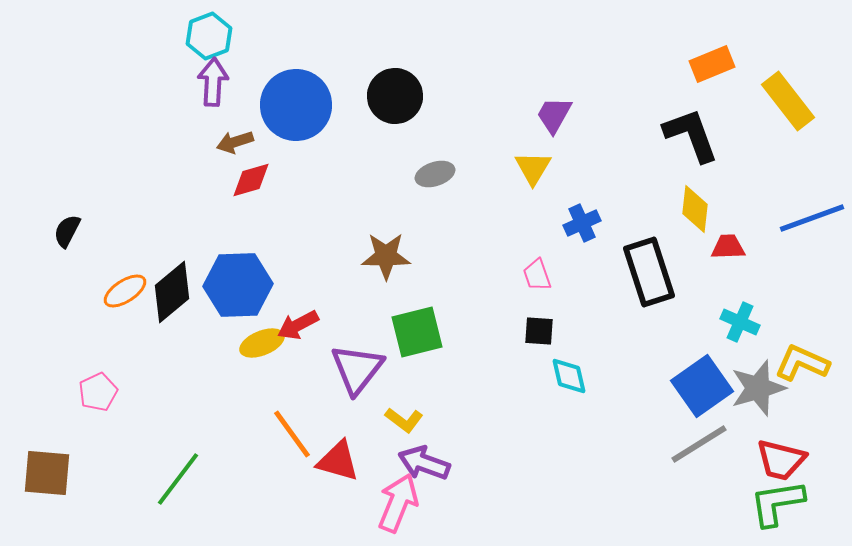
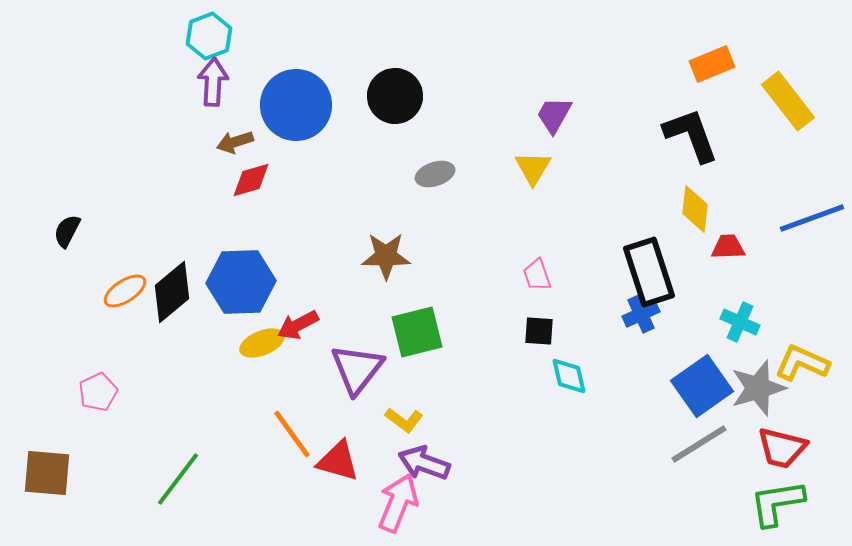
blue cross at (582, 223): moved 59 px right, 91 px down
blue hexagon at (238, 285): moved 3 px right, 3 px up
red trapezoid at (781, 460): moved 1 px right, 12 px up
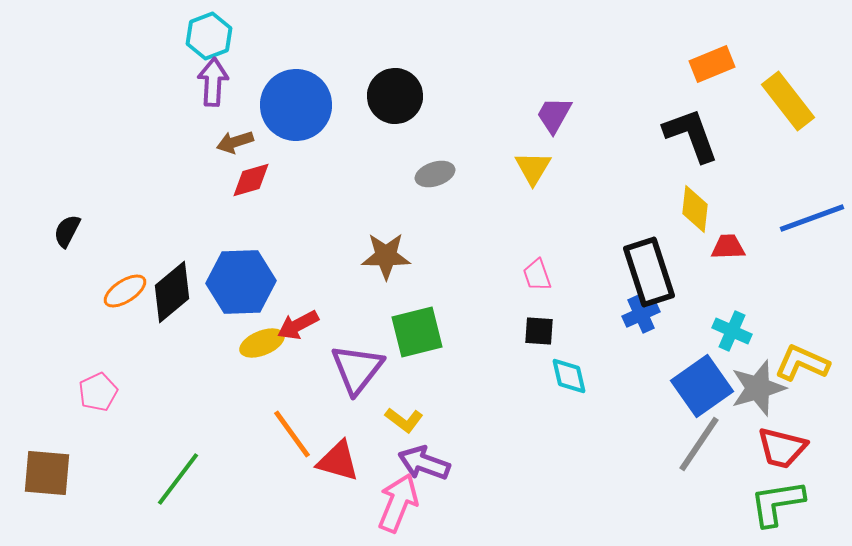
cyan cross at (740, 322): moved 8 px left, 9 px down
gray line at (699, 444): rotated 24 degrees counterclockwise
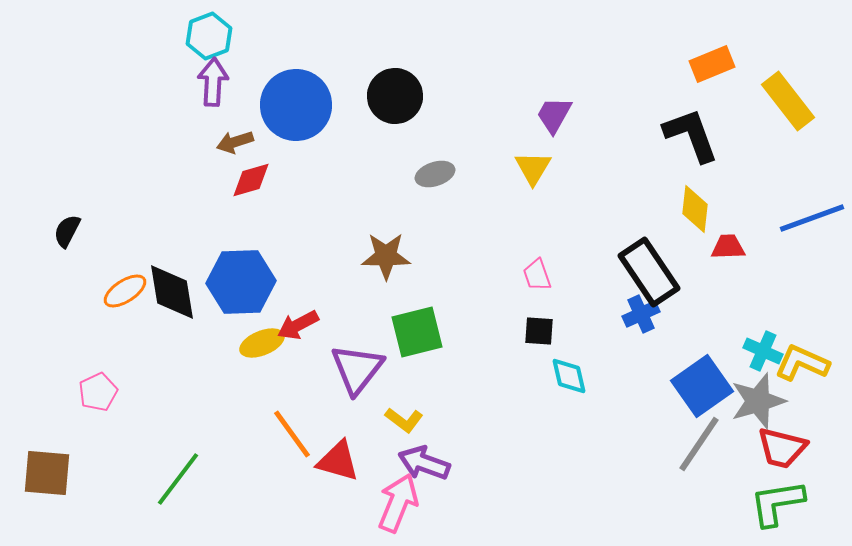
black rectangle at (649, 272): rotated 16 degrees counterclockwise
black diamond at (172, 292): rotated 60 degrees counterclockwise
cyan cross at (732, 331): moved 31 px right, 20 px down
gray star at (758, 388): moved 13 px down
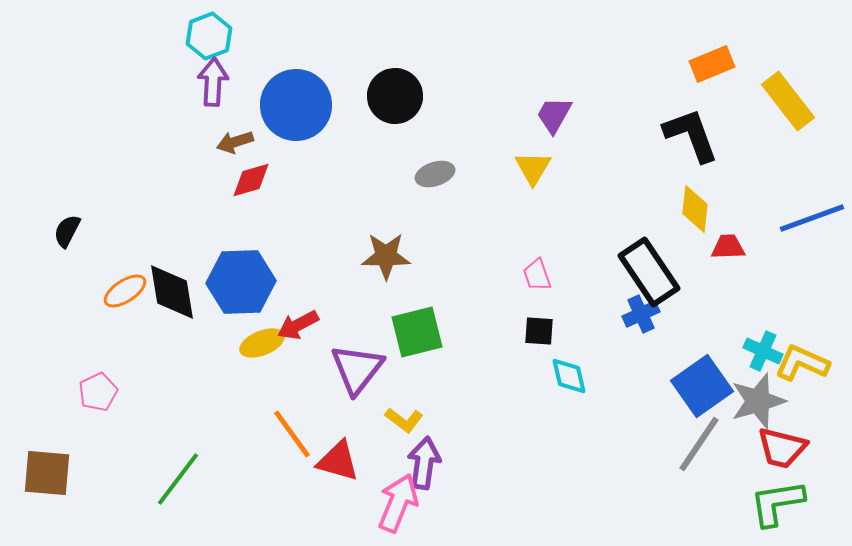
purple arrow at (424, 463): rotated 78 degrees clockwise
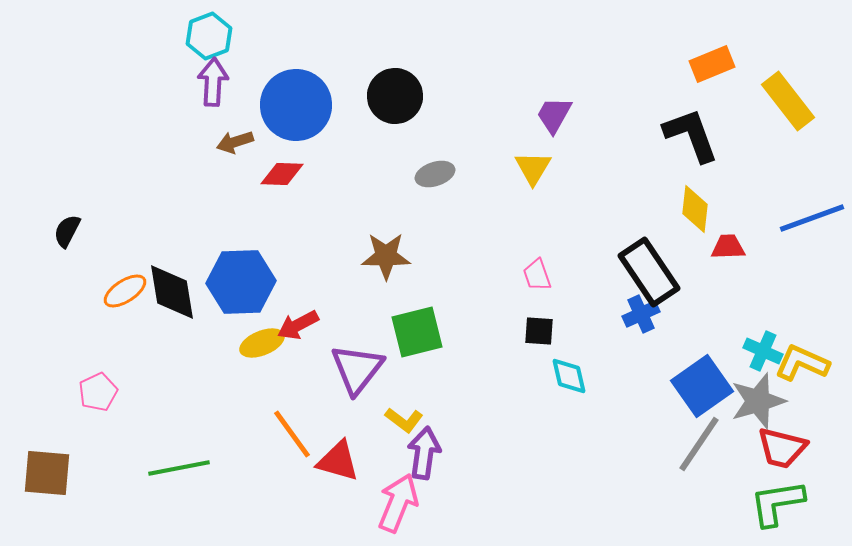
red diamond at (251, 180): moved 31 px right, 6 px up; rotated 18 degrees clockwise
purple arrow at (424, 463): moved 10 px up
green line at (178, 479): moved 1 px right, 11 px up; rotated 42 degrees clockwise
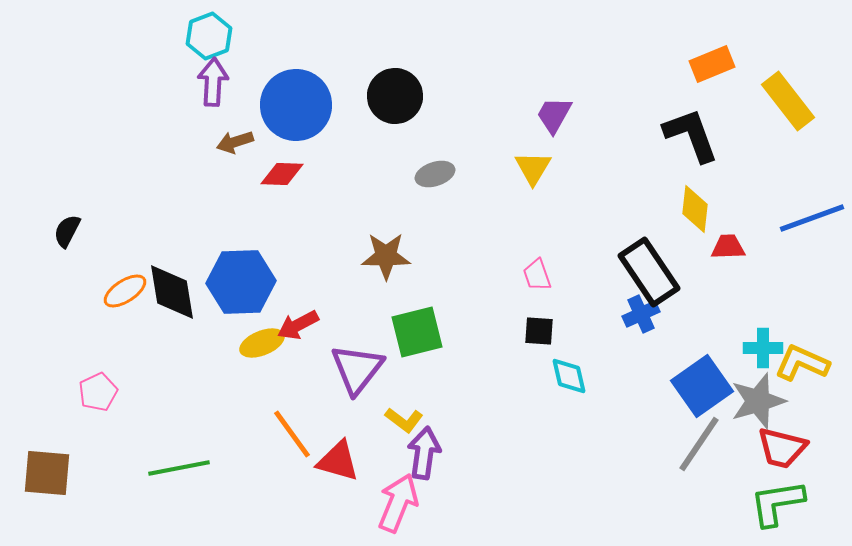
cyan cross at (763, 351): moved 3 px up; rotated 24 degrees counterclockwise
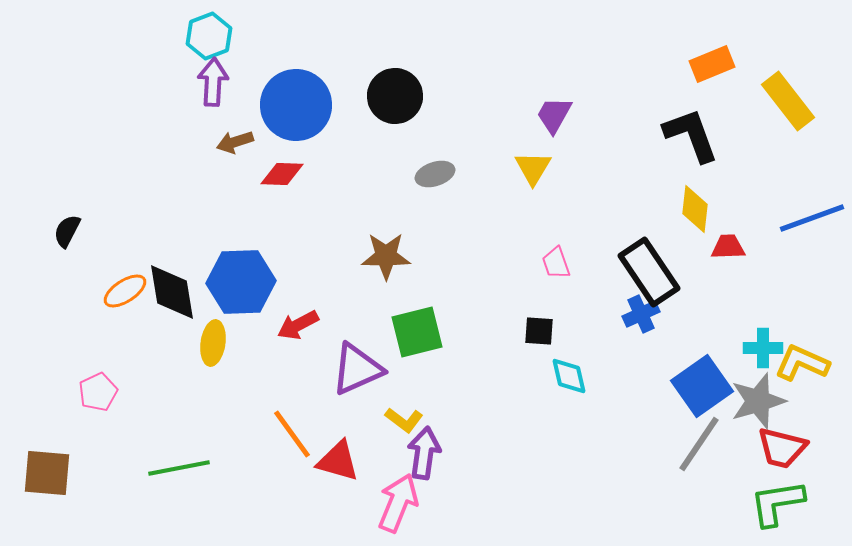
pink trapezoid at (537, 275): moved 19 px right, 12 px up
yellow ellipse at (262, 343): moved 49 px left; rotated 60 degrees counterclockwise
purple triangle at (357, 369): rotated 28 degrees clockwise
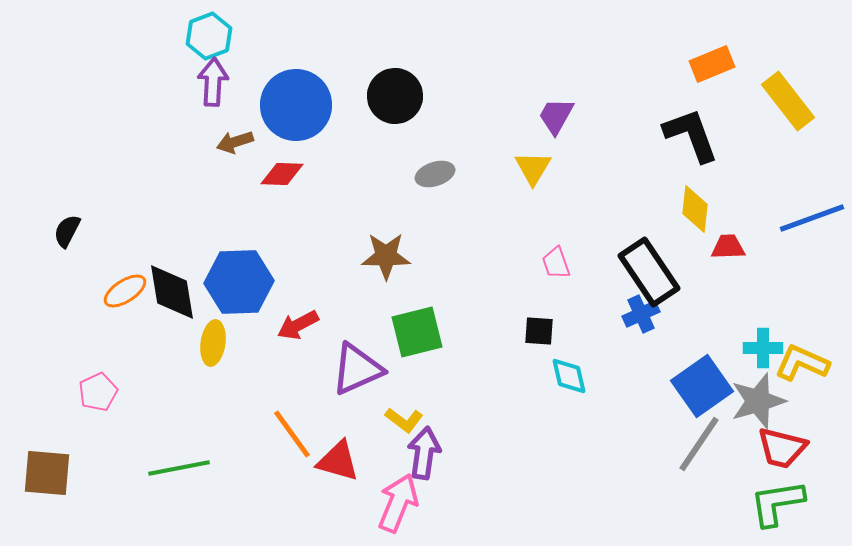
purple trapezoid at (554, 115): moved 2 px right, 1 px down
blue hexagon at (241, 282): moved 2 px left
